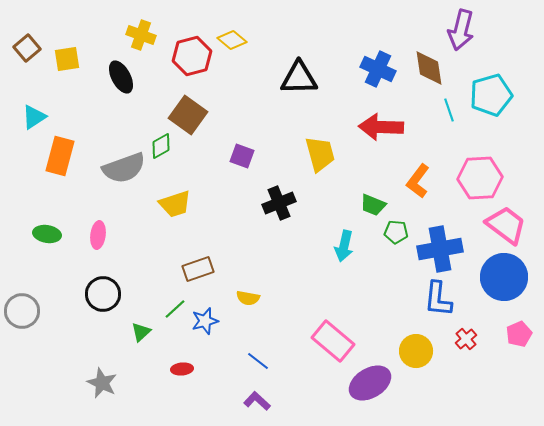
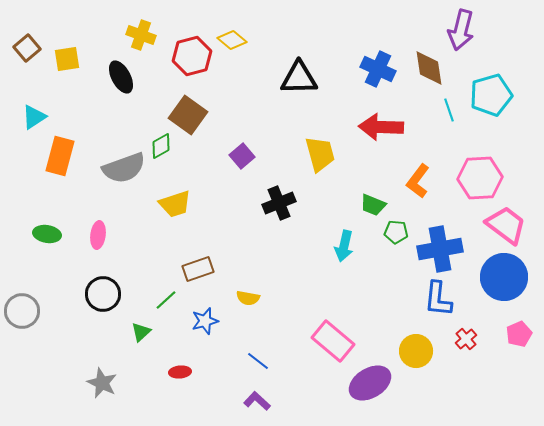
purple square at (242, 156): rotated 30 degrees clockwise
green line at (175, 309): moved 9 px left, 9 px up
red ellipse at (182, 369): moved 2 px left, 3 px down
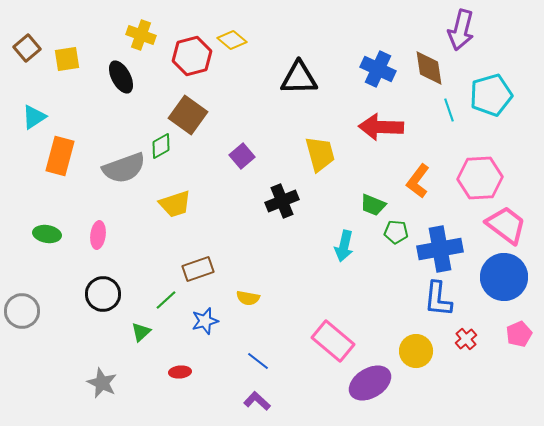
black cross at (279, 203): moved 3 px right, 2 px up
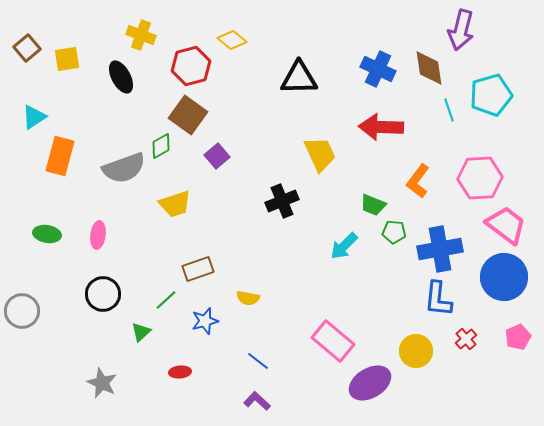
red hexagon at (192, 56): moved 1 px left, 10 px down
yellow trapezoid at (320, 154): rotated 9 degrees counterclockwise
purple square at (242, 156): moved 25 px left
green pentagon at (396, 232): moved 2 px left
cyan arrow at (344, 246): rotated 32 degrees clockwise
pink pentagon at (519, 334): moved 1 px left, 3 px down
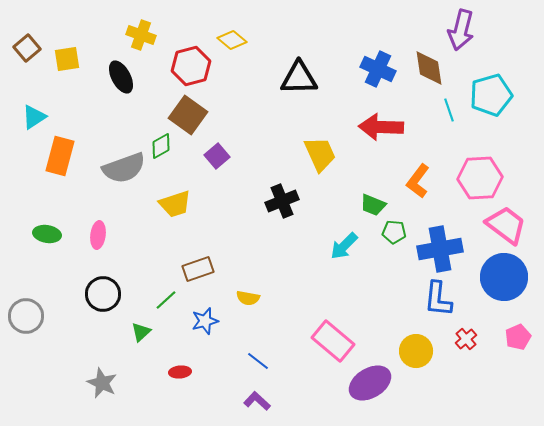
gray circle at (22, 311): moved 4 px right, 5 px down
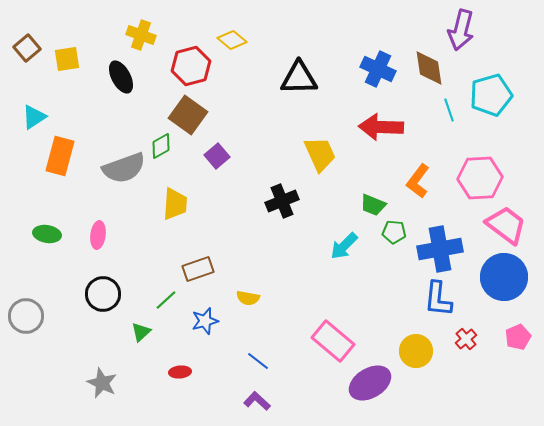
yellow trapezoid at (175, 204): rotated 68 degrees counterclockwise
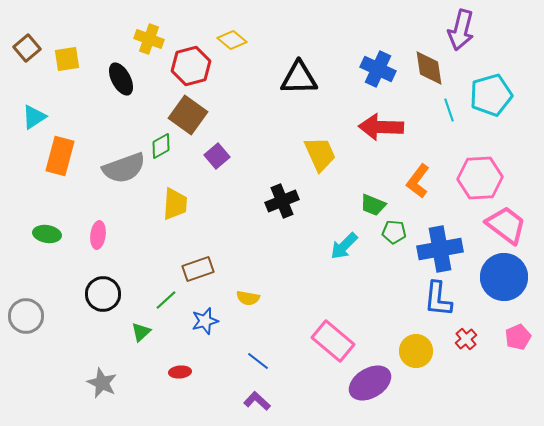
yellow cross at (141, 35): moved 8 px right, 4 px down
black ellipse at (121, 77): moved 2 px down
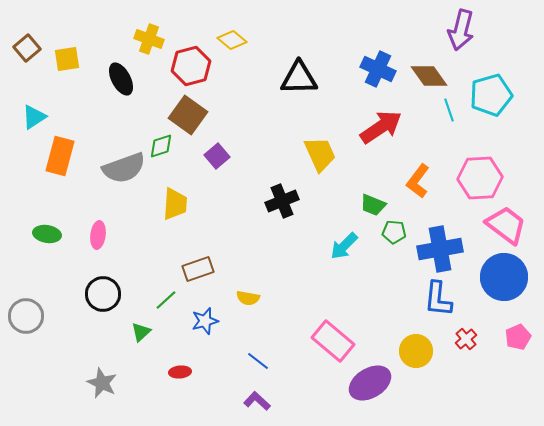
brown diamond at (429, 68): moved 8 px down; rotated 27 degrees counterclockwise
red arrow at (381, 127): rotated 144 degrees clockwise
green diamond at (161, 146): rotated 12 degrees clockwise
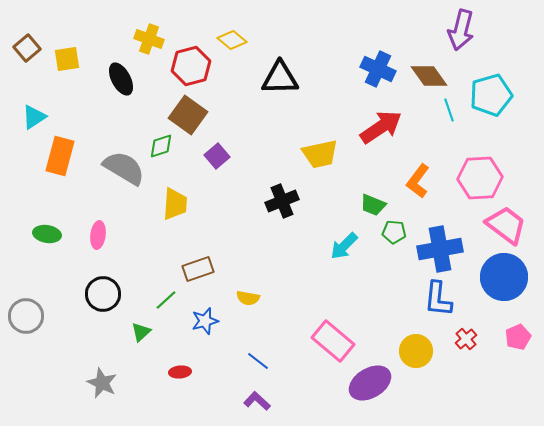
black triangle at (299, 78): moved 19 px left
yellow trapezoid at (320, 154): rotated 102 degrees clockwise
gray semicircle at (124, 168): rotated 129 degrees counterclockwise
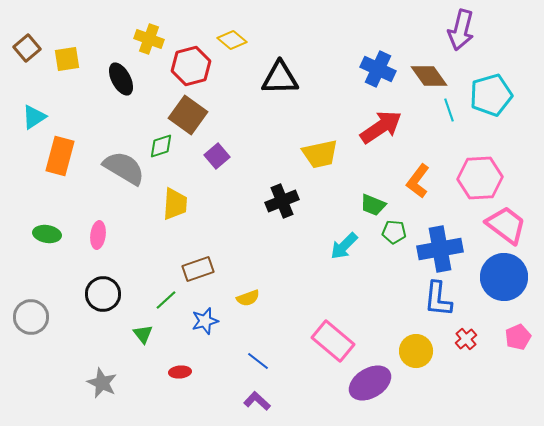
yellow semicircle at (248, 298): rotated 30 degrees counterclockwise
gray circle at (26, 316): moved 5 px right, 1 px down
green triangle at (141, 332): moved 2 px right, 2 px down; rotated 25 degrees counterclockwise
